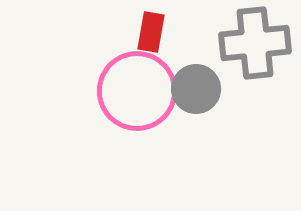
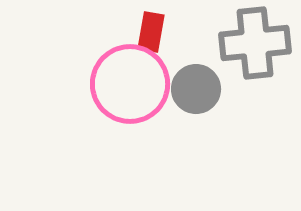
pink circle: moved 7 px left, 7 px up
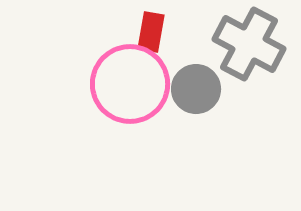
gray cross: moved 6 px left, 1 px down; rotated 34 degrees clockwise
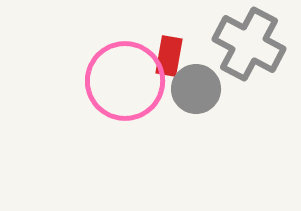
red rectangle: moved 18 px right, 24 px down
pink circle: moved 5 px left, 3 px up
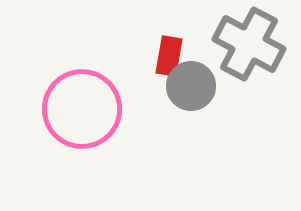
pink circle: moved 43 px left, 28 px down
gray circle: moved 5 px left, 3 px up
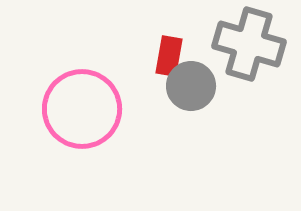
gray cross: rotated 12 degrees counterclockwise
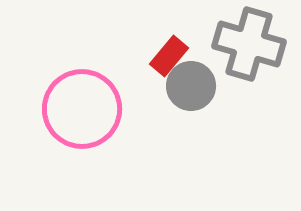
red rectangle: rotated 30 degrees clockwise
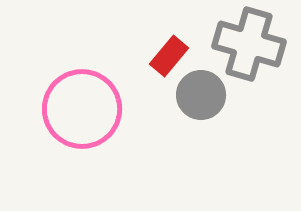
gray circle: moved 10 px right, 9 px down
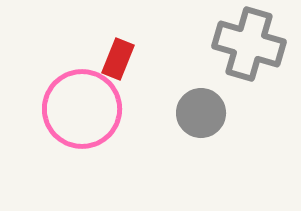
red rectangle: moved 51 px left, 3 px down; rotated 18 degrees counterclockwise
gray circle: moved 18 px down
